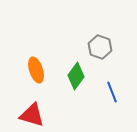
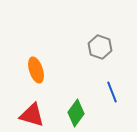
green diamond: moved 37 px down
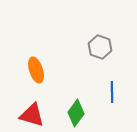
blue line: rotated 20 degrees clockwise
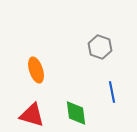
blue line: rotated 10 degrees counterclockwise
green diamond: rotated 44 degrees counterclockwise
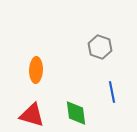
orange ellipse: rotated 20 degrees clockwise
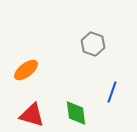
gray hexagon: moved 7 px left, 3 px up
orange ellipse: moved 10 px left; rotated 50 degrees clockwise
blue line: rotated 30 degrees clockwise
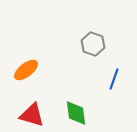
blue line: moved 2 px right, 13 px up
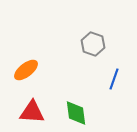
red triangle: moved 3 px up; rotated 12 degrees counterclockwise
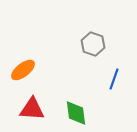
orange ellipse: moved 3 px left
red triangle: moved 3 px up
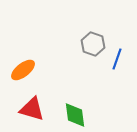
blue line: moved 3 px right, 20 px up
red triangle: rotated 12 degrees clockwise
green diamond: moved 1 px left, 2 px down
